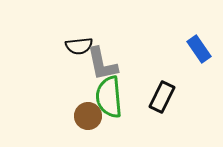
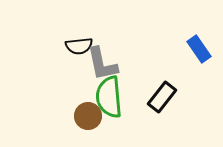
black rectangle: rotated 12 degrees clockwise
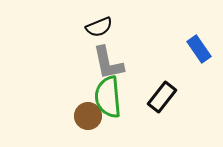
black semicircle: moved 20 px right, 19 px up; rotated 16 degrees counterclockwise
gray L-shape: moved 6 px right, 1 px up
green semicircle: moved 1 px left
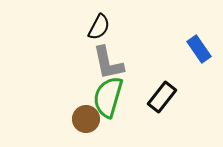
black semicircle: rotated 40 degrees counterclockwise
green semicircle: rotated 21 degrees clockwise
brown circle: moved 2 px left, 3 px down
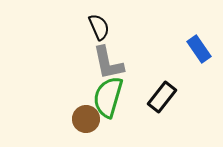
black semicircle: rotated 52 degrees counterclockwise
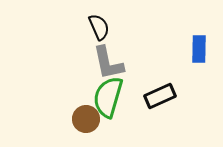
blue rectangle: rotated 36 degrees clockwise
black rectangle: moved 2 px left, 1 px up; rotated 28 degrees clockwise
